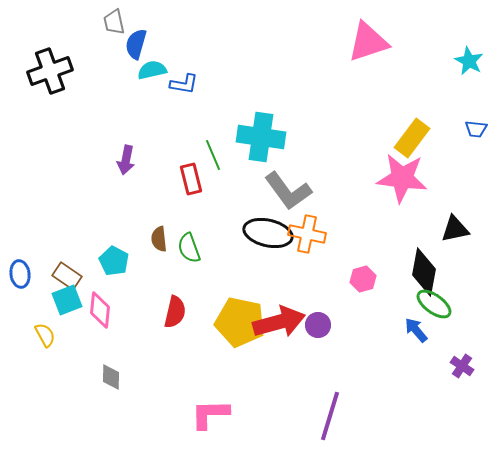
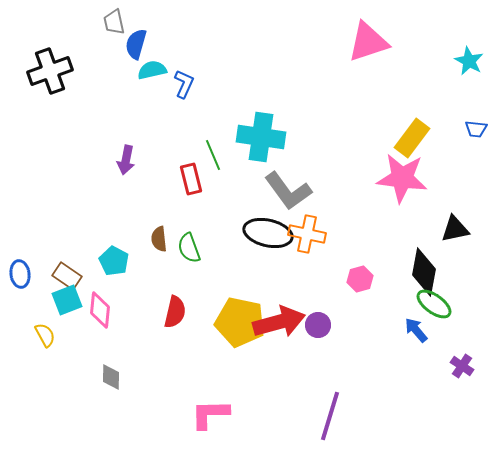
blue L-shape: rotated 76 degrees counterclockwise
pink hexagon: moved 3 px left
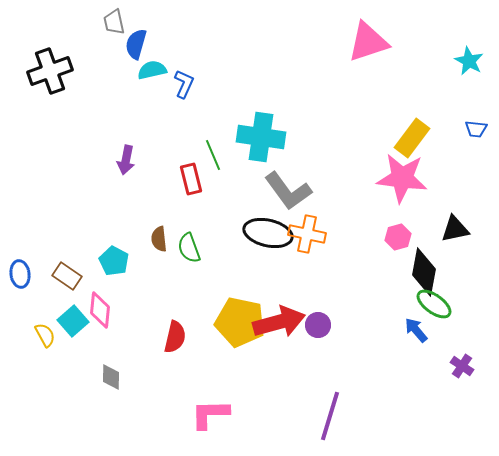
pink hexagon: moved 38 px right, 42 px up
cyan square: moved 6 px right, 21 px down; rotated 20 degrees counterclockwise
red semicircle: moved 25 px down
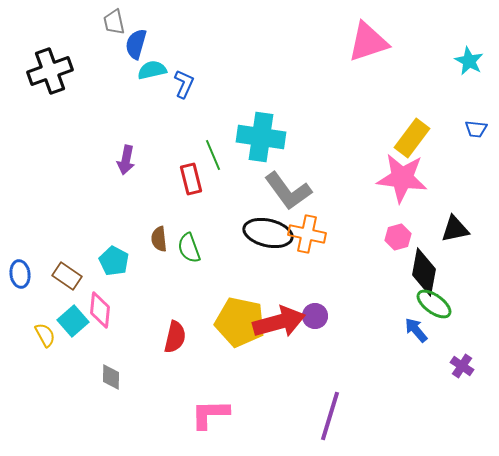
purple circle: moved 3 px left, 9 px up
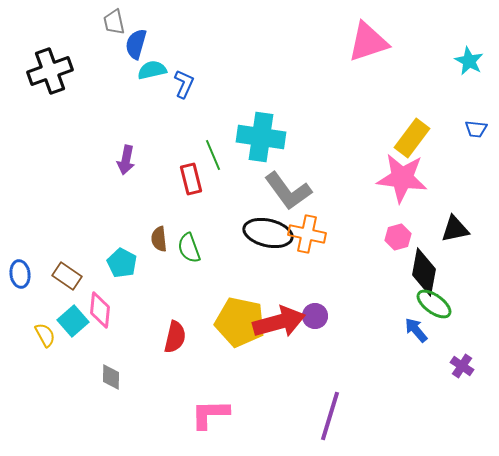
cyan pentagon: moved 8 px right, 2 px down
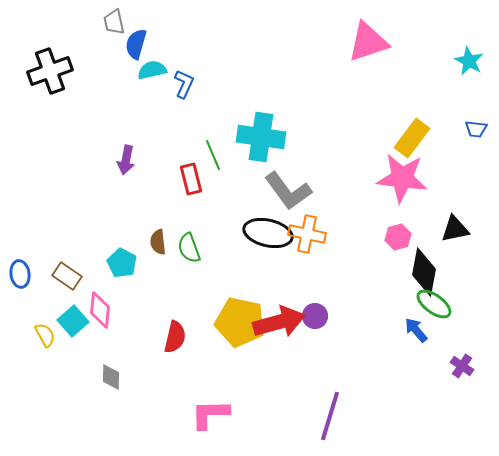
brown semicircle: moved 1 px left, 3 px down
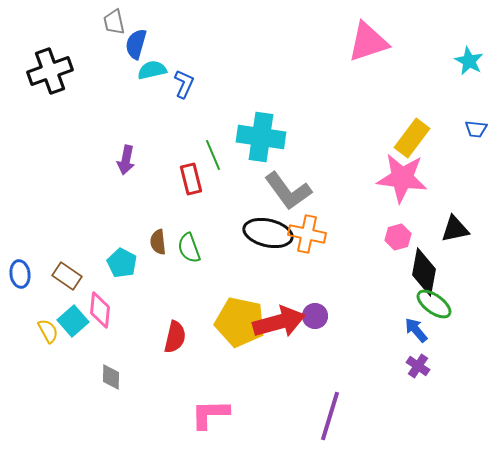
yellow semicircle: moved 3 px right, 4 px up
purple cross: moved 44 px left
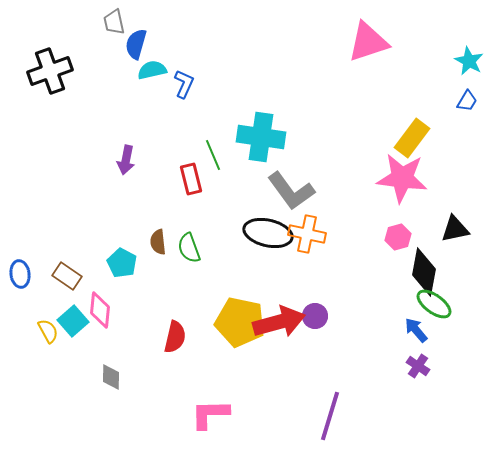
blue trapezoid: moved 9 px left, 28 px up; rotated 65 degrees counterclockwise
gray L-shape: moved 3 px right
